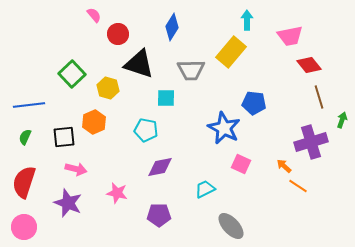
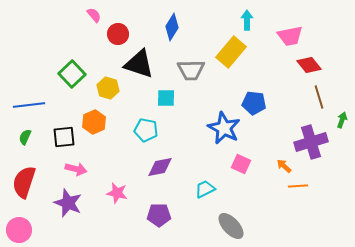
orange line: rotated 36 degrees counterclockwise
pink circle: moved 5 px left, 3 px down
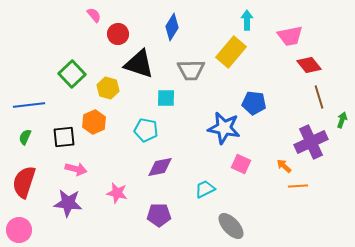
blue star: rotated 16 degrees counterclockwise
purple cross: rotated 8 degrees counterclockwise
purple star: rotated 16 degrees counterclockwise
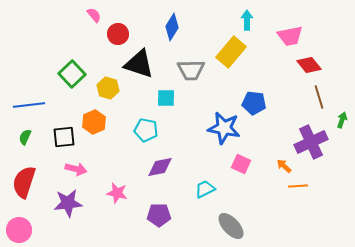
purple star: rotated 12 degrees counterclockwise
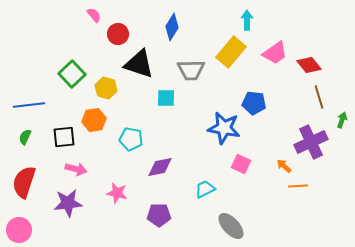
pink trapezoid: moved 15 px left, 17 px down; rotated 24 degrees counterclockwise
yellow hexagon: moved 2 px left
orange hexagon: moved 2 px up; rotated 15 degrees clockwise
cyan pentagon: moved 15 px left, 9 px down
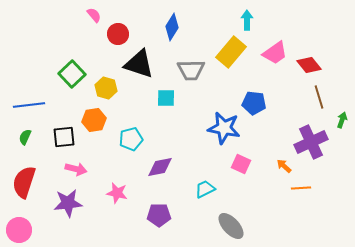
cyan pentagon: rotated 25 degrees counterclockwise
orange line: moved 3 px right, 2 px down
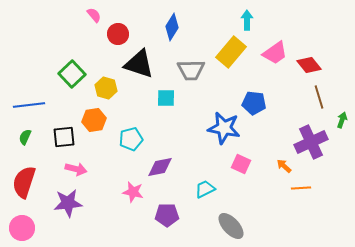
pink star: moved 16 px right, 1 px up
purple pentagon: moved 8 px right
pink circle: moved 3 px right, 2 px up
